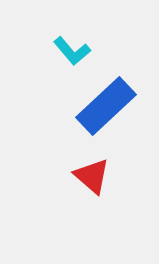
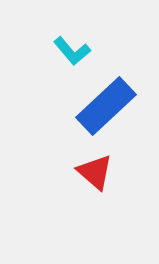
red triangle: moved 3 px right, 4 px up
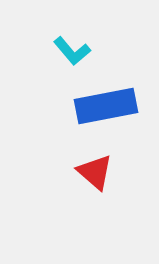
blue rectangle: rotated 32 degrees clockwise
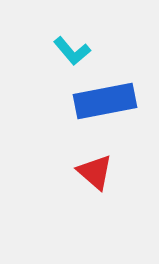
blue rectangle: moved 1 px left, 5 px up
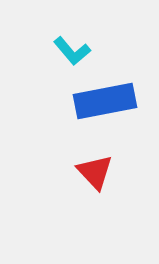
red triangle: rotated 6 degrees clockwise
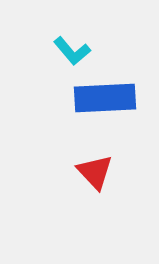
blue rectangle: moved 3 px up; rotated 8 degrees clockwise
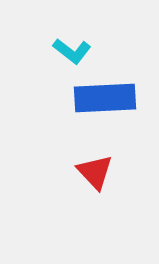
cyan L-shape: rotated 12 degrees counterclockwise
